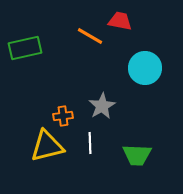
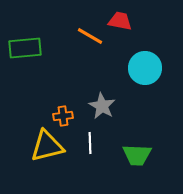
green rectangle: rotated 8 degrees clockwise
gray star: rotated 12 degrees counterclockwise
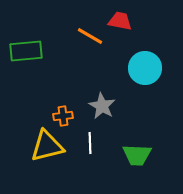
green rectangle: moved 1 px right, 3 px down
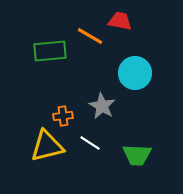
green rectangle: moved 24 px right
cyan circle: moved 10 px left, 5 px down
white line: rotated 55 degrees counterclockwise
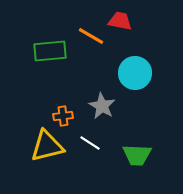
orange line: moved 1 px right
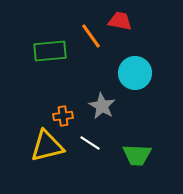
orange line: rotated 24 degrees clockwise
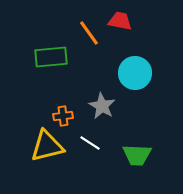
orange line: moved 2 px left, 3 px up
green rectangle: moved 1 px right, 6 px down
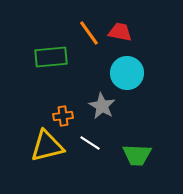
red trapezoid: moved 11 px down
cyan circle: moved 8 px left
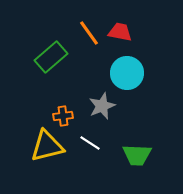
green rectangle: rotated 36 degrees counterclockwise
gray star: rotated 20 degrees clockwise
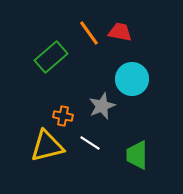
cyan circle: moved 5 px right, 6 px down
orange cross: rotated 18 degrees clockwise
green trapezoid: rotated 88 degrees clockwise
